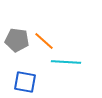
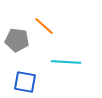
orange line: moved 15 px up
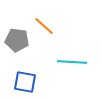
cyan line: moved 6 px right
